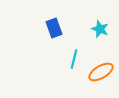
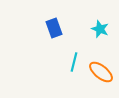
cyan line: moved 3 px down
orange ellipse: rotated 70 degrees clockwise
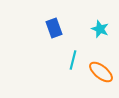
cyan line: moved 1 px left, 2 px up
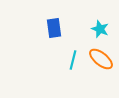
blue rectangle: rotated 12 degrees clockwise
orange ellipse: moved 13 px up
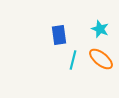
blue rectangle: moved 5 px right, 7 px down
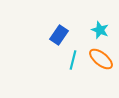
cyan star: moved 1 px down
blue rectangle: rotated 42 degrees clockwise
